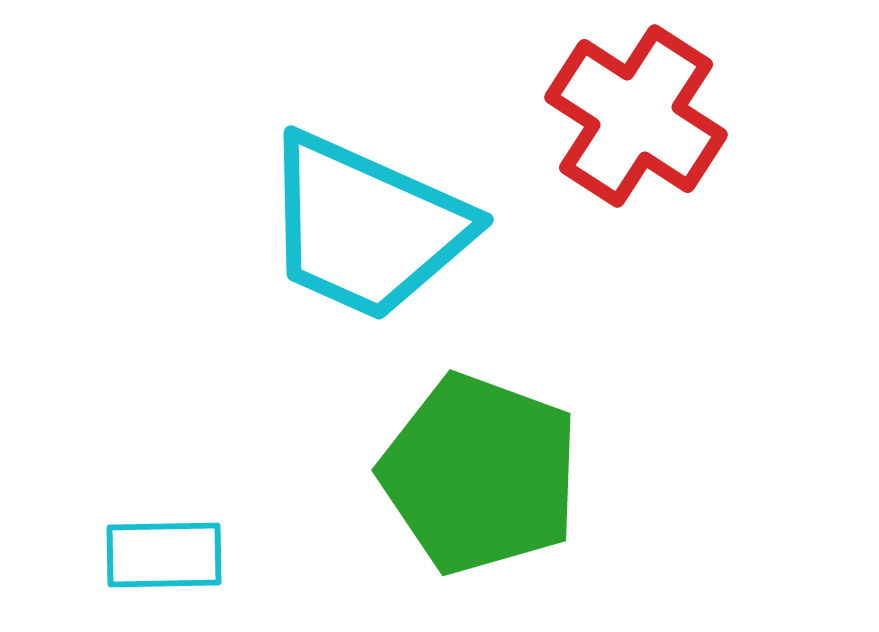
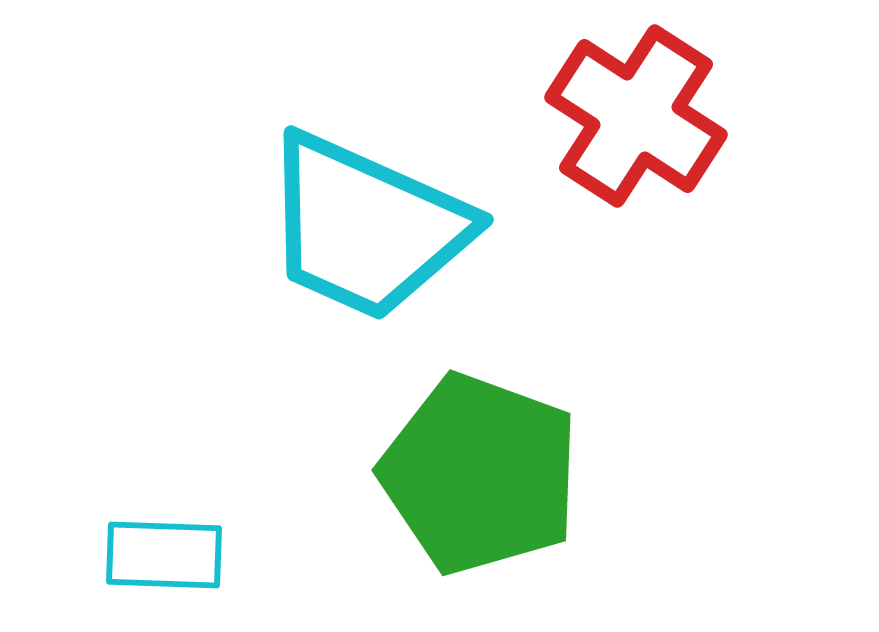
cyan rectangle: rotated 3 degrees clockwise
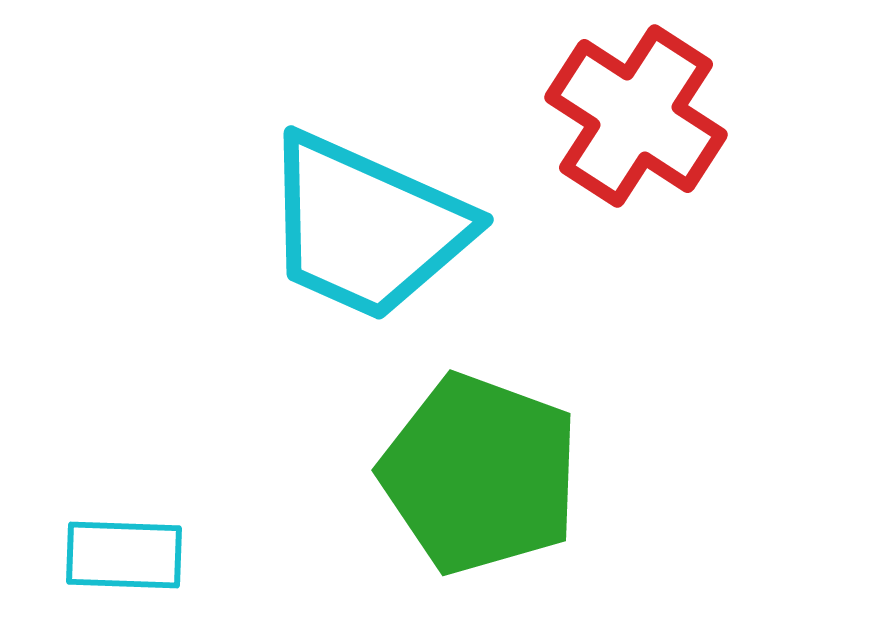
cyan rectangle: moved 40 px left
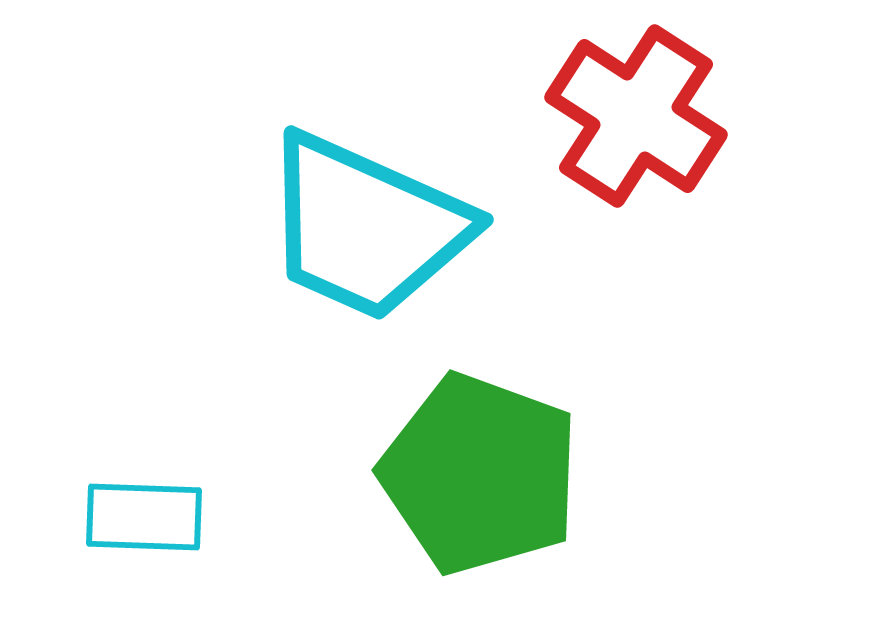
cyan rectangle: moved 20 px right, 38 px up
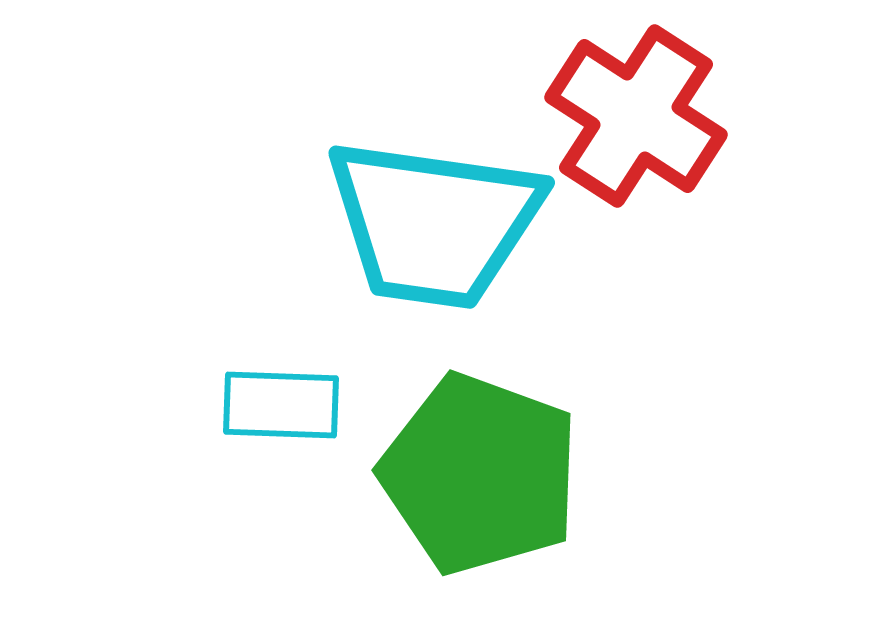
cyan trapezoid: moved 68 px right, 4 px up; rotated 16 degrees counterclockwise
cyan rectangle: moved 137 px right, 112 px up
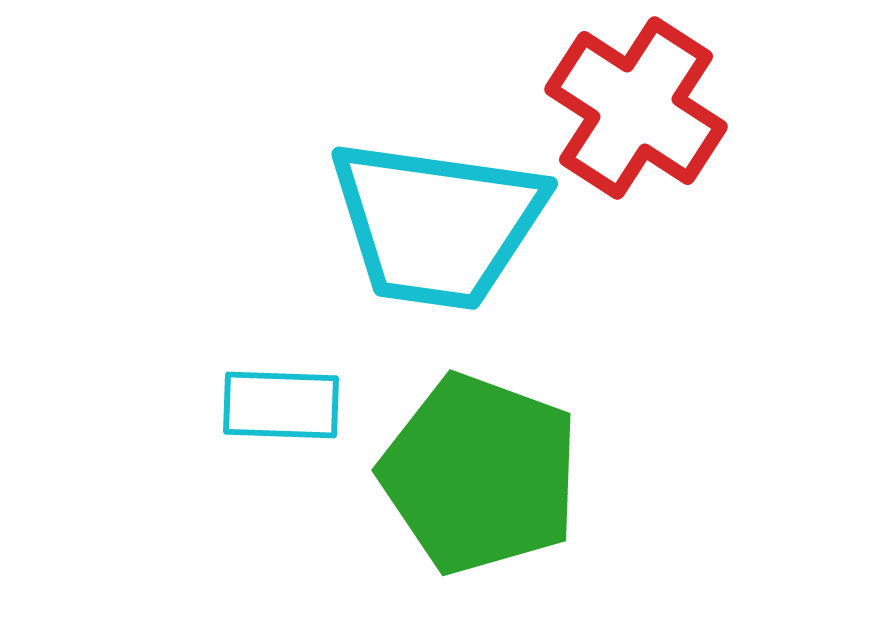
red cross: moved 8 px up
cyan trapezoid: moved 3 px right, 1 px down
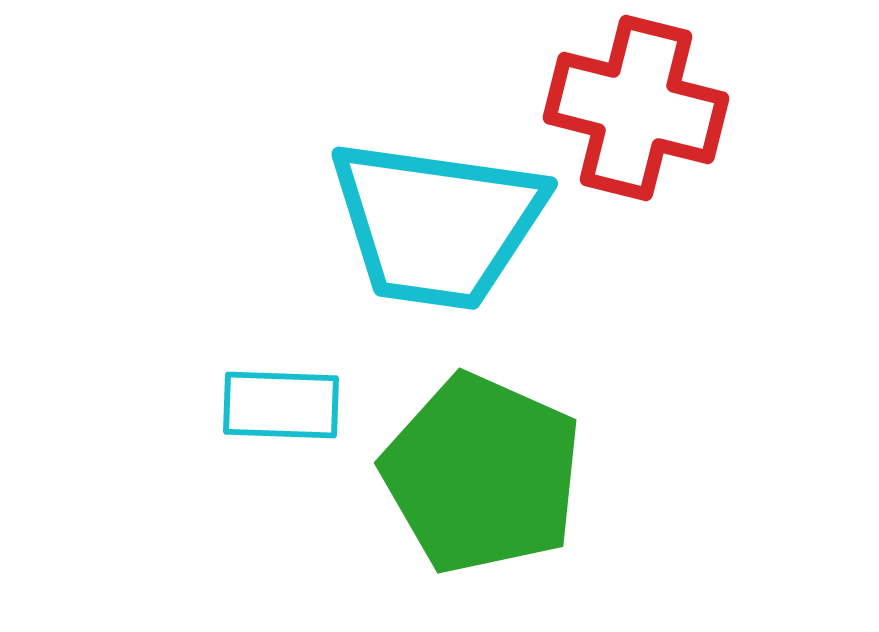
red cross: rotated 19 degrees counterclockwise
green pentagon: moved 2 px right; rotated 4 degrees clockwise
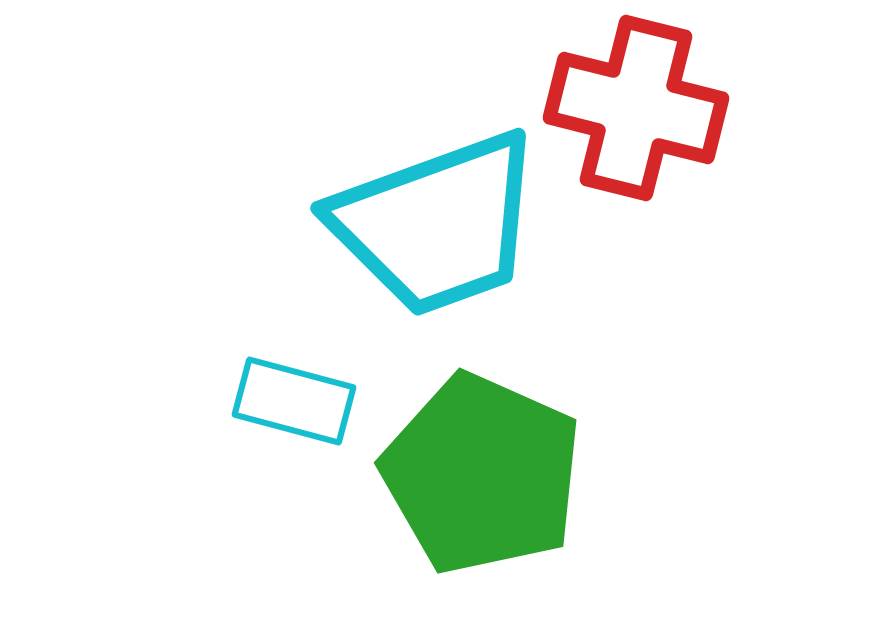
cyan trapezoid: rotated 28 degrees counterclockwise
cyan rectangle: moved 13 px right, 4 px up; rotated 13 degrees clockwise
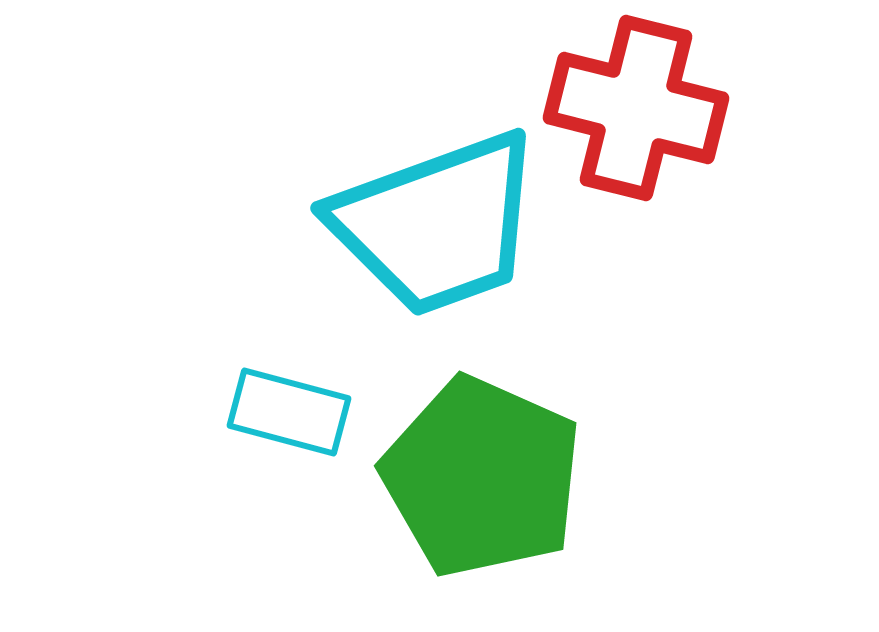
cyan rectangle: moved 5 px left, 11 px down
green pentagon: moved 3 px down
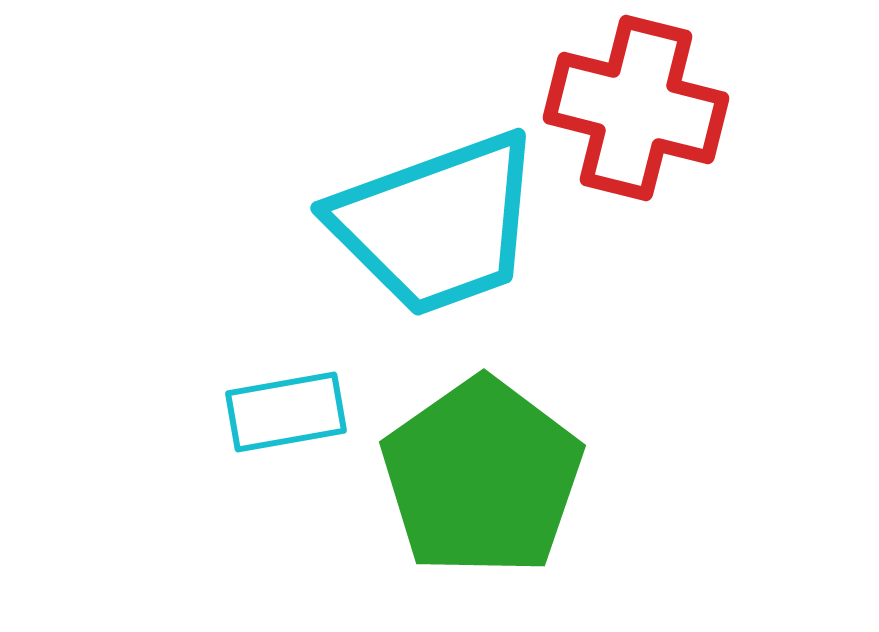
cyan rectangle: moved 3 px left; rotated 25 degrees counterclockwise
green pentagon: rotated 13 degrees clockwise
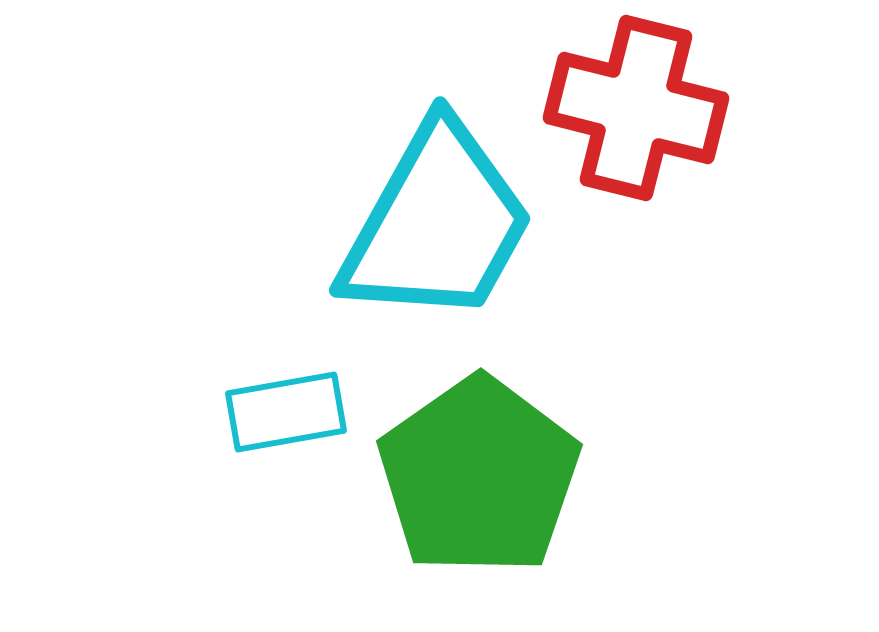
cyan trapezoid: rotated 41 degrees counterclockwise
green pentagon: moved 3 px left, 1 px up
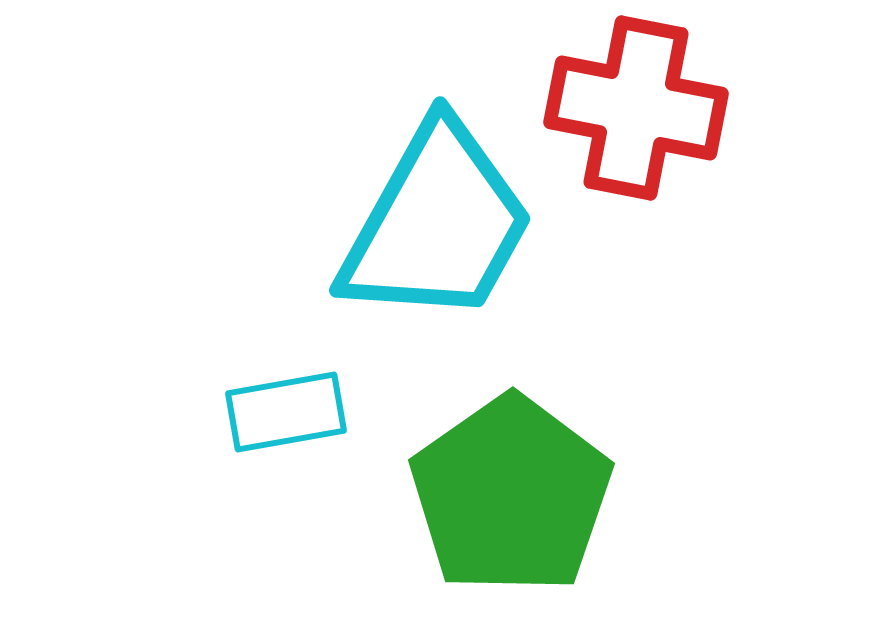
red cross: rotated 3 degrees counterclockwise
green pentagon: moved 32 px right, 19 px down
